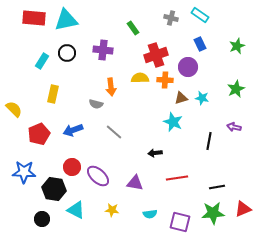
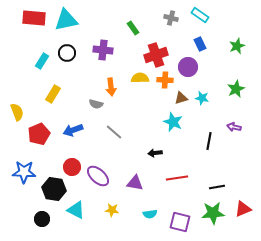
yellow rectangle at (53, 94): rotated 18 degrees clockwise
yellow semicircle at (14, 109): moved 3 px right, 3 px down; rotated 24 degrees clockwise
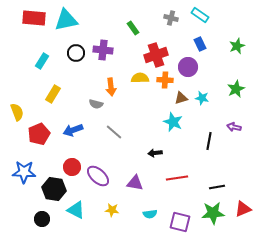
black circle at (67, 53): moved 9 px right
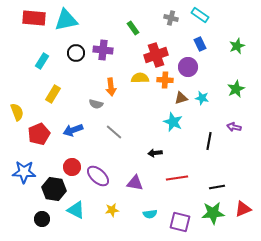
yellow star at (112, 210): rotated 16 degrees counterclockwise
